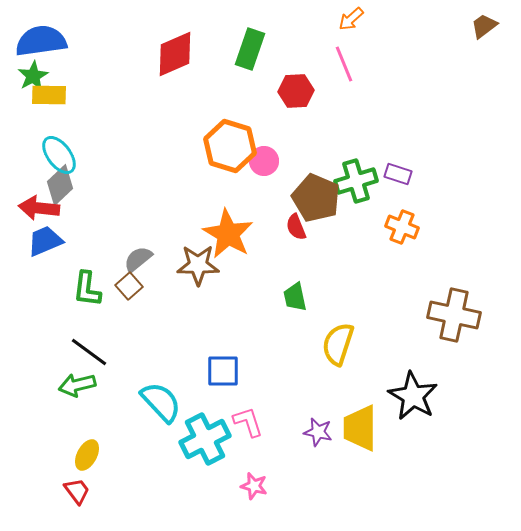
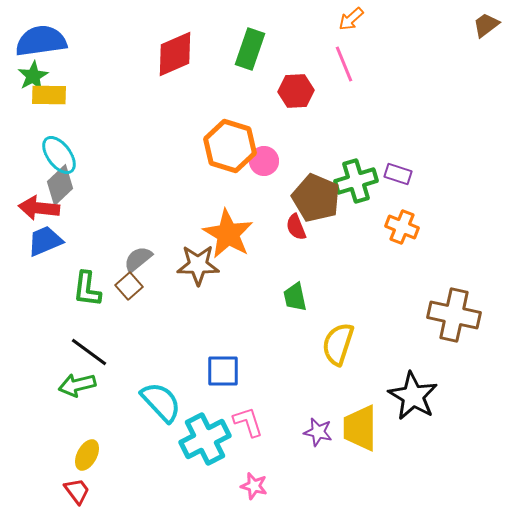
brown trapezoid: moved 2 px right, 1 px up
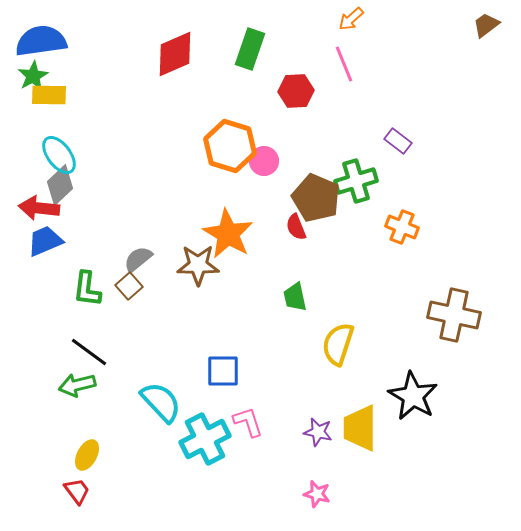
purple rectangle: moved 33 px up; rotated 20 degrees clockwise
pink star: moved 63 px right, 8 px down
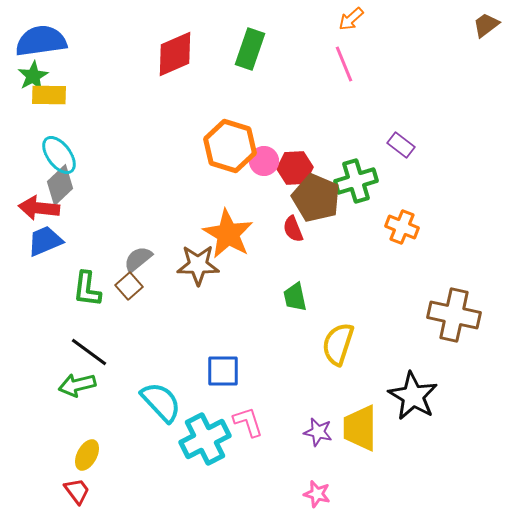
red hexagon: moved 1 px left, 77 px down
purple rectangle: moved 3 px right, 4 px down
red semicircle: moved 3 px left, 2 px down
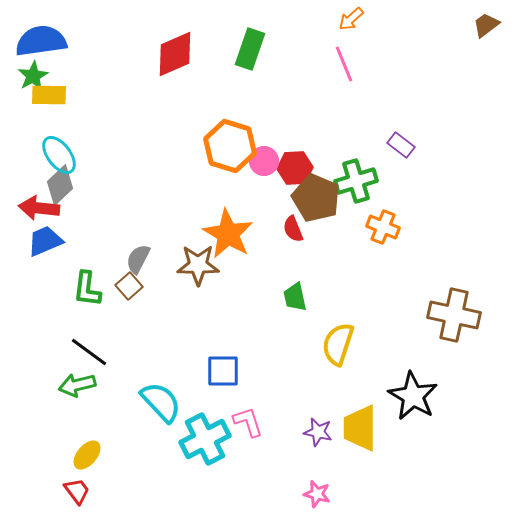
orange cross: moved 19 px left
gray semicircle: rotated 24 degrees counterclockwise
yellow ellipse: rotated 12 degrees clockwise
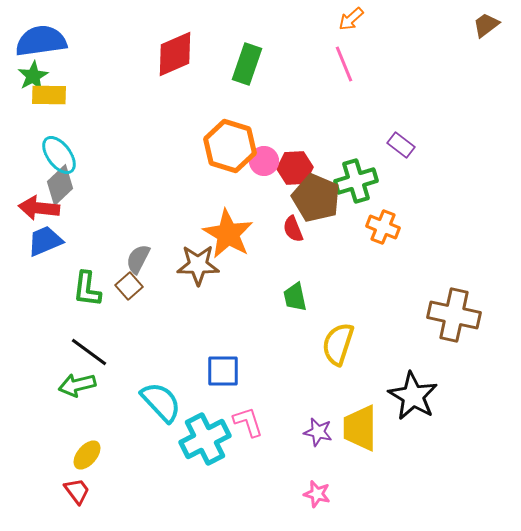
green rectangle: moved 3 px left, 15 px down
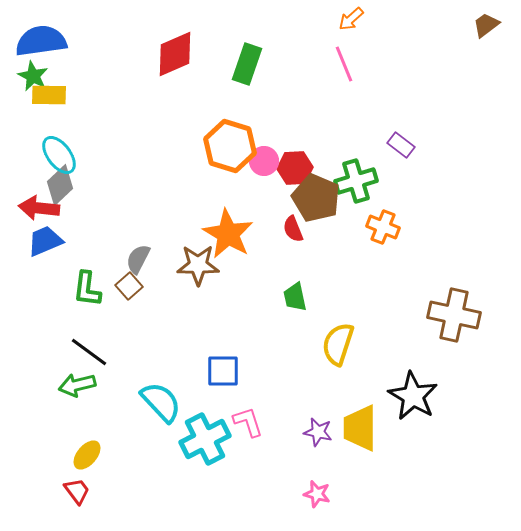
green star: rotated 16 degrees counterclockwise
